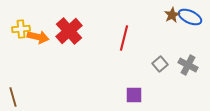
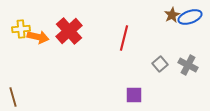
blue ellipse: rotated 45 degrees counterclockwise
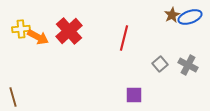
orange arrow: rotated 15 degrees clockwise
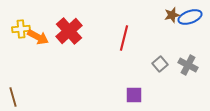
brown star: rotated 14 degrees clockwise
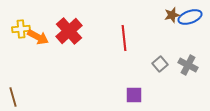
red line: rotated 20 degrees counterclockwise
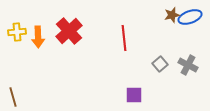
yellow cross: moved 4 px left, 3 px down
orange arrow: rotated 60 degrees clockwise
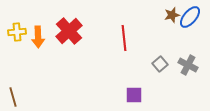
blue ellipse: rotated 30 degrees counterclockwise
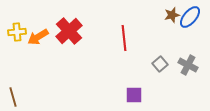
orange arrow: rotated 60 degrees clockwise
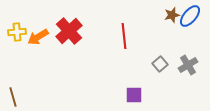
blue ellipse: moved 1 px up
red line: moved 2 px up
gray cross: rotated 30 degrees clockwise
